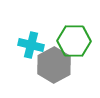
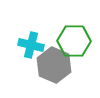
gray hexagon: rotated 8 degrees counterclockwise
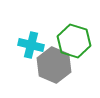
green hexagon: rotated 16 degrees clockwise
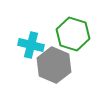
green hexagon: moved 1 px left, 7 px up
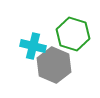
cyan cross: moved 2 px right, 1 px down
